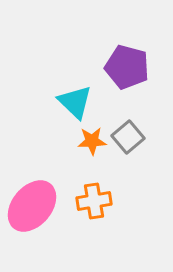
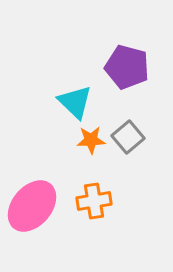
orange star: moved 1 px left, 1 px up
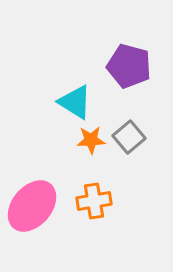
purple pentagon: moved 2 px right, 1 px up
cyan triangle: rotated 12 degrees counterclockwise
gray square: moved 1 px right
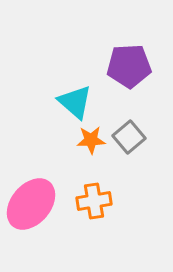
purple pentagon: rotated 18 degrees counterclockwise
cyan triangle: rotated 9 degrees clockwise
pink ellipse: moved 1 px left, 2 px up
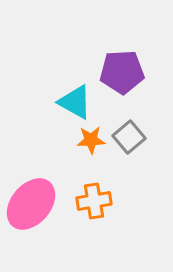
purple pentagon: moved 7 px left, 6 px down
cyan triangle: rotated 12 degrees counterclockwise
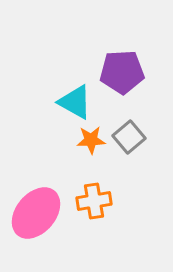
pink ellipse: moved 5 px right, 9 px down
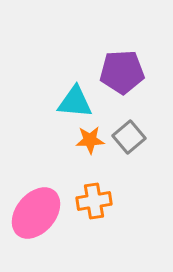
cyan triangle: rotated 24 degrees counterclockwise
orange star: moved 1 px left
